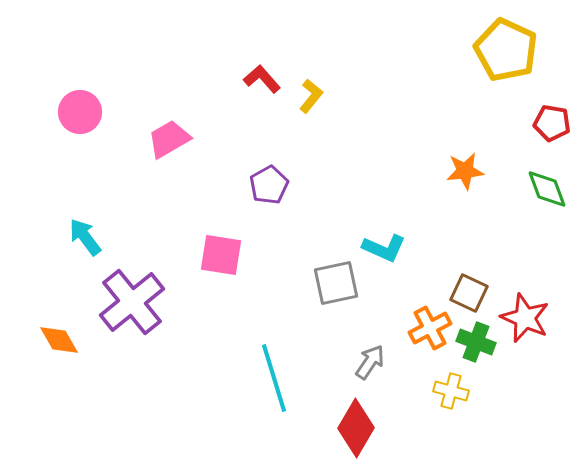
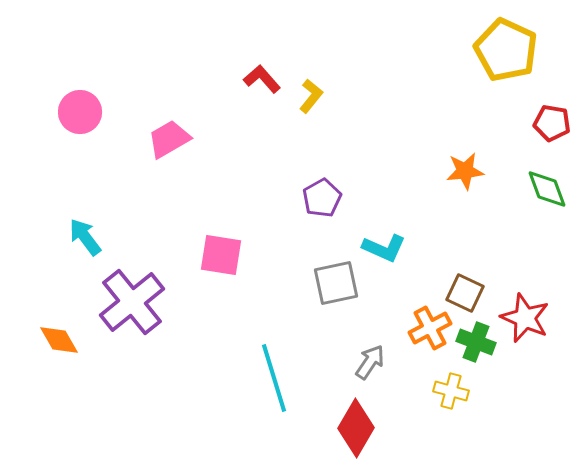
purple pentagon: moved 53 px right, 13 px down
brown square: moved 4 px left
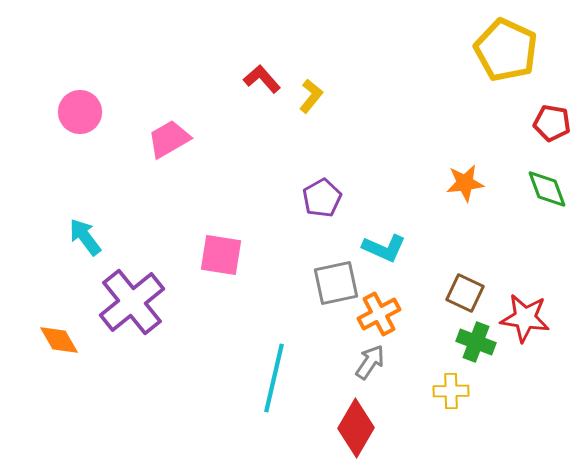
orange star: moved 12 px down
red star: rotated 15 degrees counterclockwise
orange cross: moved 51 px left, 14 px up
cyan line: rotated 30 degrees clockwise
yellow cross: rotated 16 degrees counterclockwise
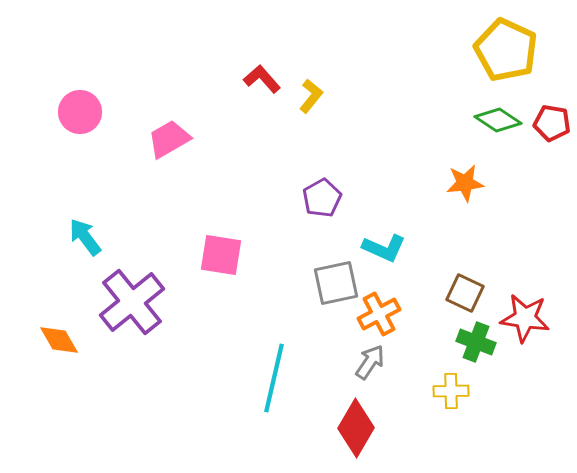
green diamond: moved 49 px left, 69 px up; rotated 36 degrees counterclockwise
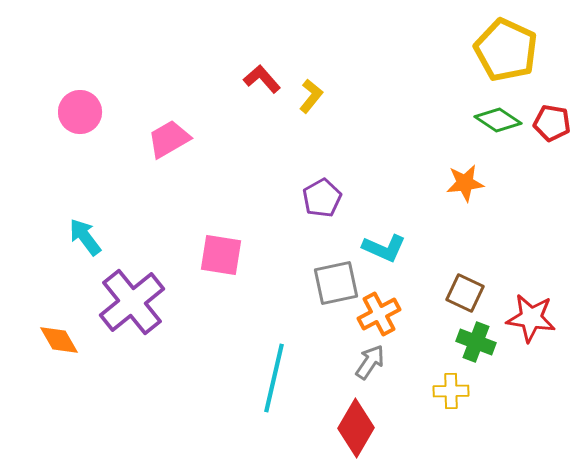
red star: moved 6 px right
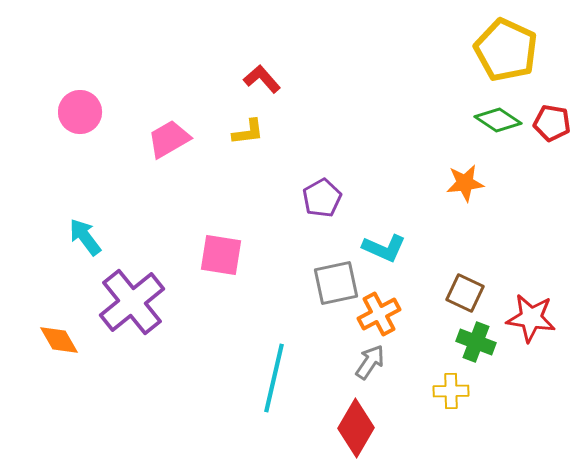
yellow L-shape: moved 63 px left, 36 px down; rotated 44 degrees clockwise
